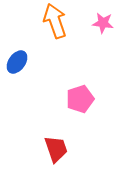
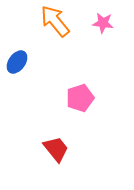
orange arrow: rotated 20 degrees counterclockwise
pink pentagon: moved 1 px up
red trapezoid: rotated 20 degrees counterclockwise
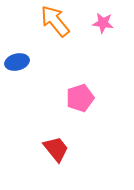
blue ellipse: rotated 40 degrees clockwise
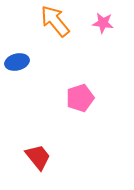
red trapezoid: moved 18 px left, 8 px down
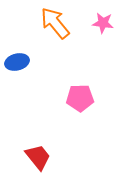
orange arrow: moved 2 px down
pink pentagon: rotated 16 degrees clockwise
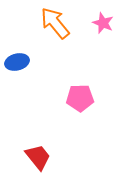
pink star: rotated 15 degrees clockwise
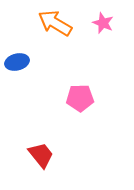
orange arrow: rotated 20 degrees counterclockwise
red trapezoid: moved 3 px right, 2 px up
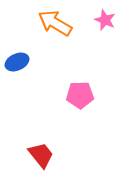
pink star: moved 2 px right, 3 px up
blue ellipse: rotated 10 degrees counterclockwise
pink pentagon: moved 3 px up
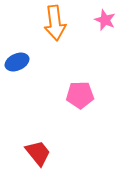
orange arrow: rotated 128 degrees counterclockwise
red trapezoid: moved 3 px left, 2 px up
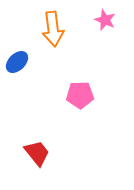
orange arrow: moved 2 px left, 6 px down
blue ellipse: rotated 20 degrees counterclockwise
red trapezoid: moved 1 px left
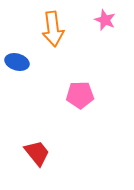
blue ellipse: rotated 60 degrees clockwise
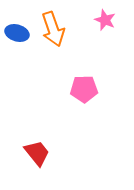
orange arrow: rotated 12 degrees counterclockwise
blue ellipse: moved 29 px up
pink pentagon: moved 4 px right, 6 px up
